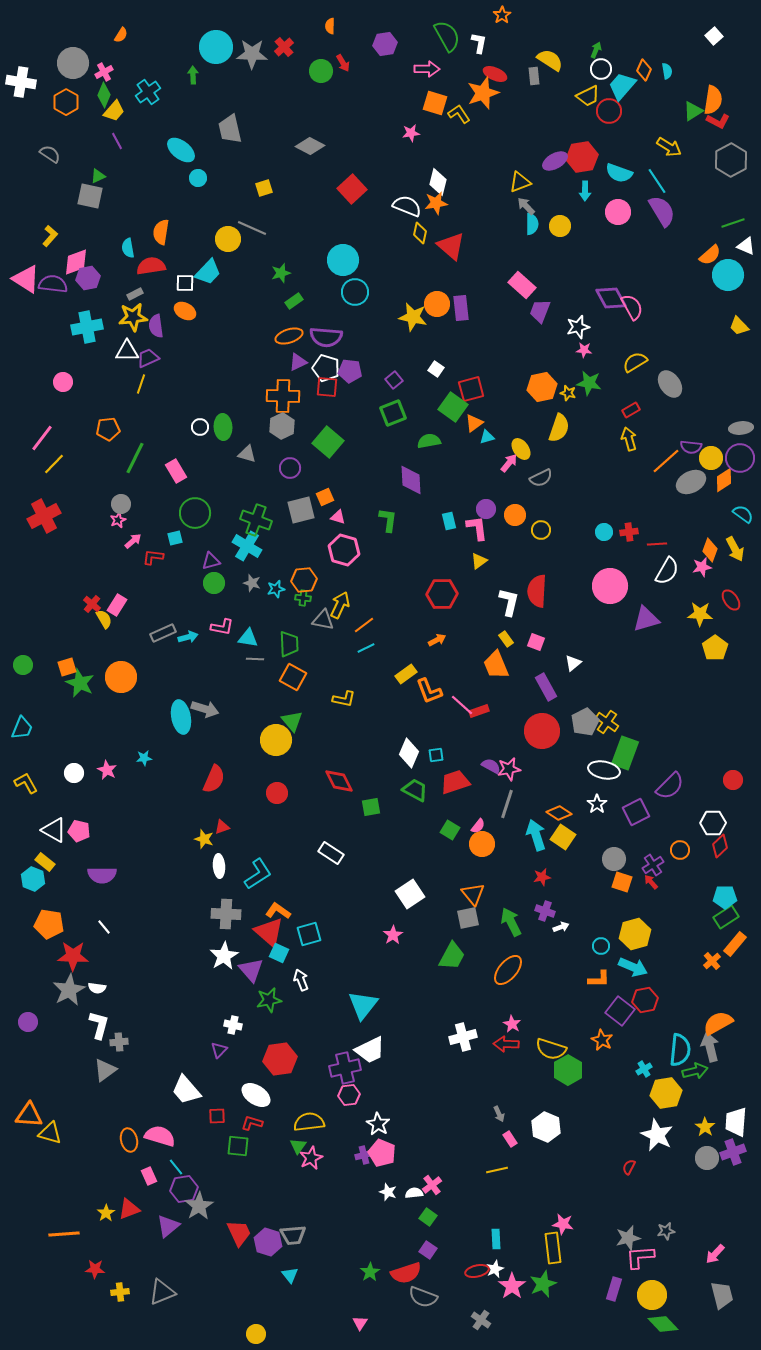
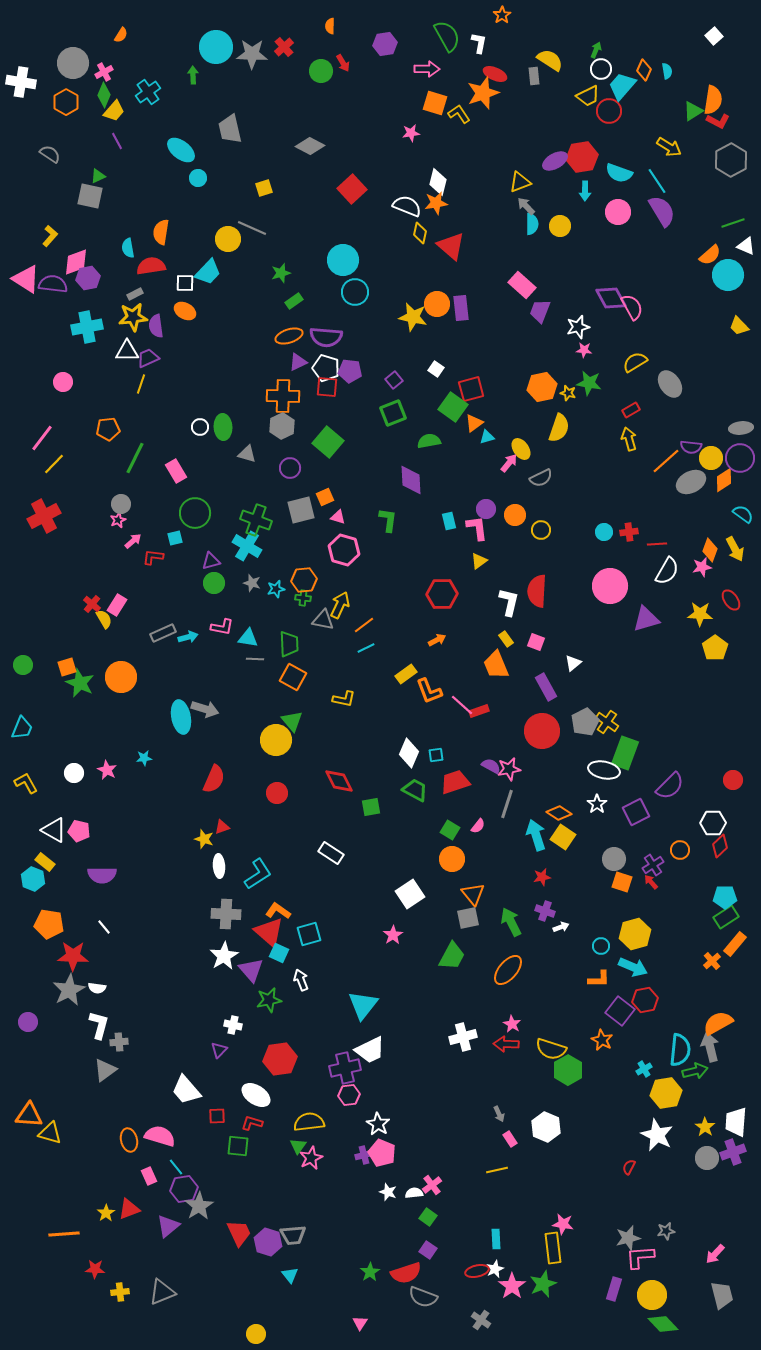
orange circle at (482, 844): moved 30 px left, 15 px down
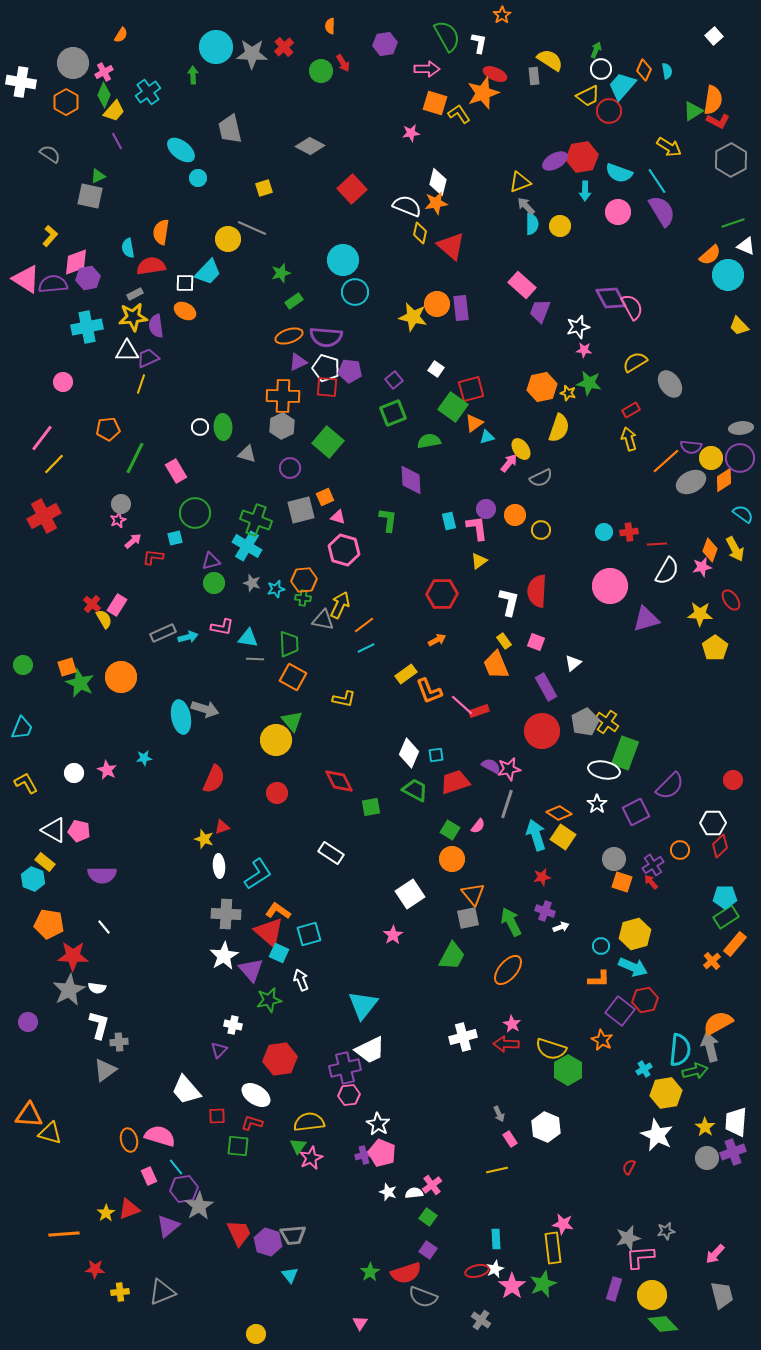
purple semicircle at (53, 284): rotated 12 degrees counterclockwise
yellow rectangle at (506, 639): moved 2 px left, 2 px down
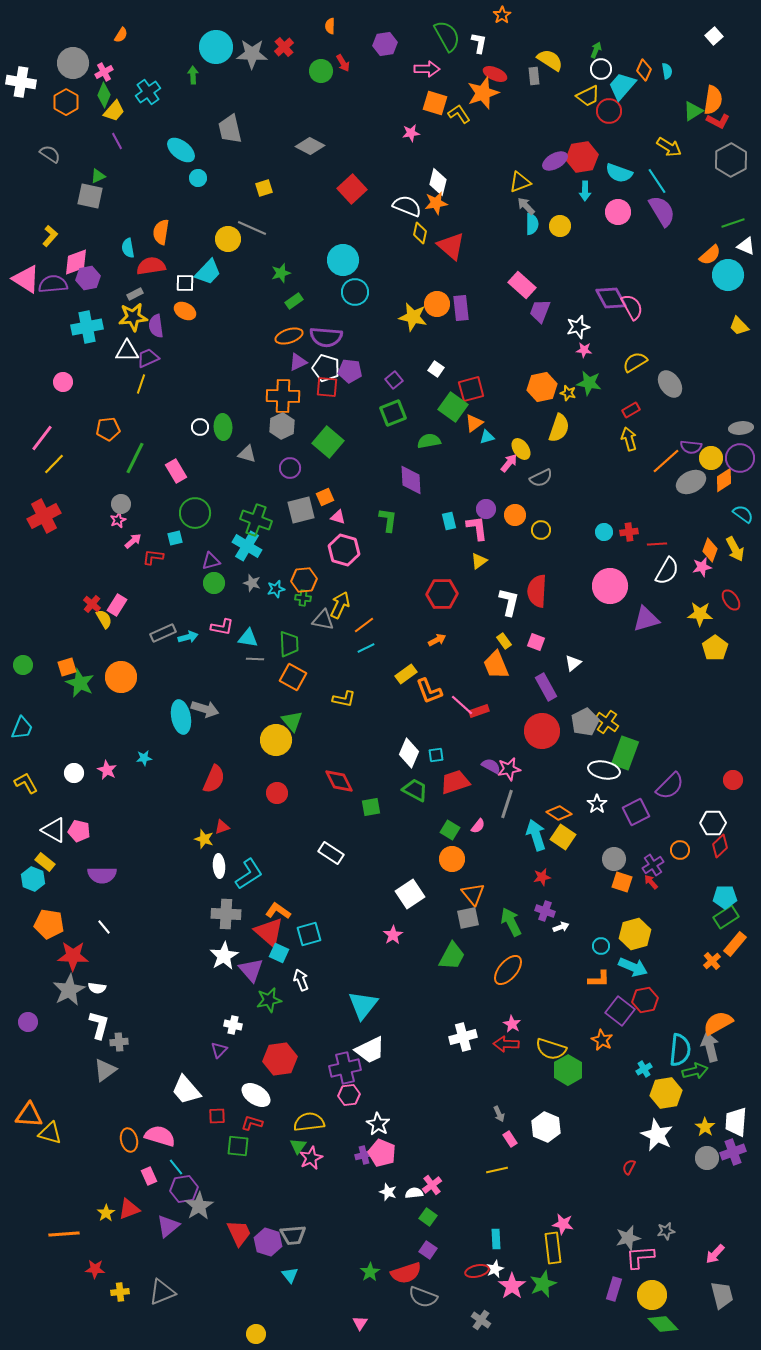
cyan L-shape at (258, 874): moved 9 px left
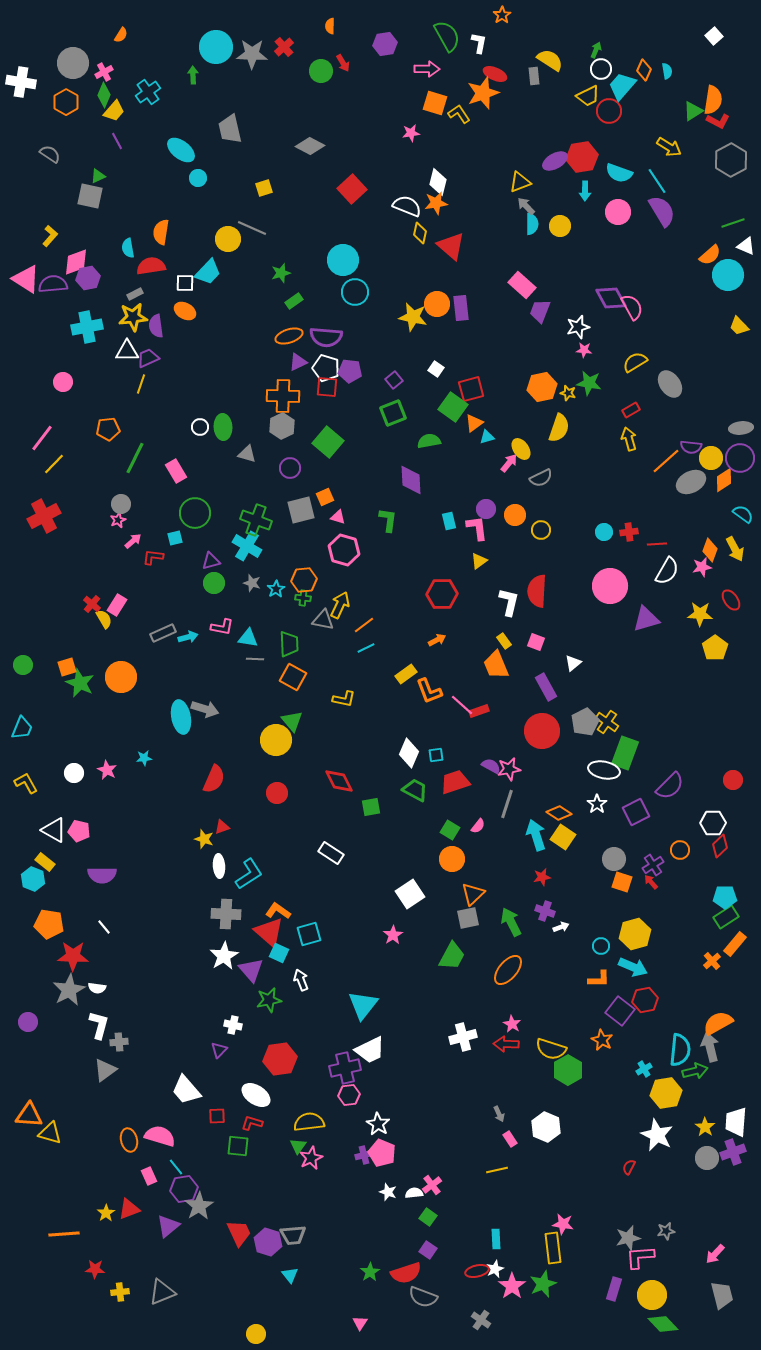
cyan star at (276, 589): rotated 18 degrees counterclockwise
orange triangle at (473, 894): rotated 25 degrees clockwise
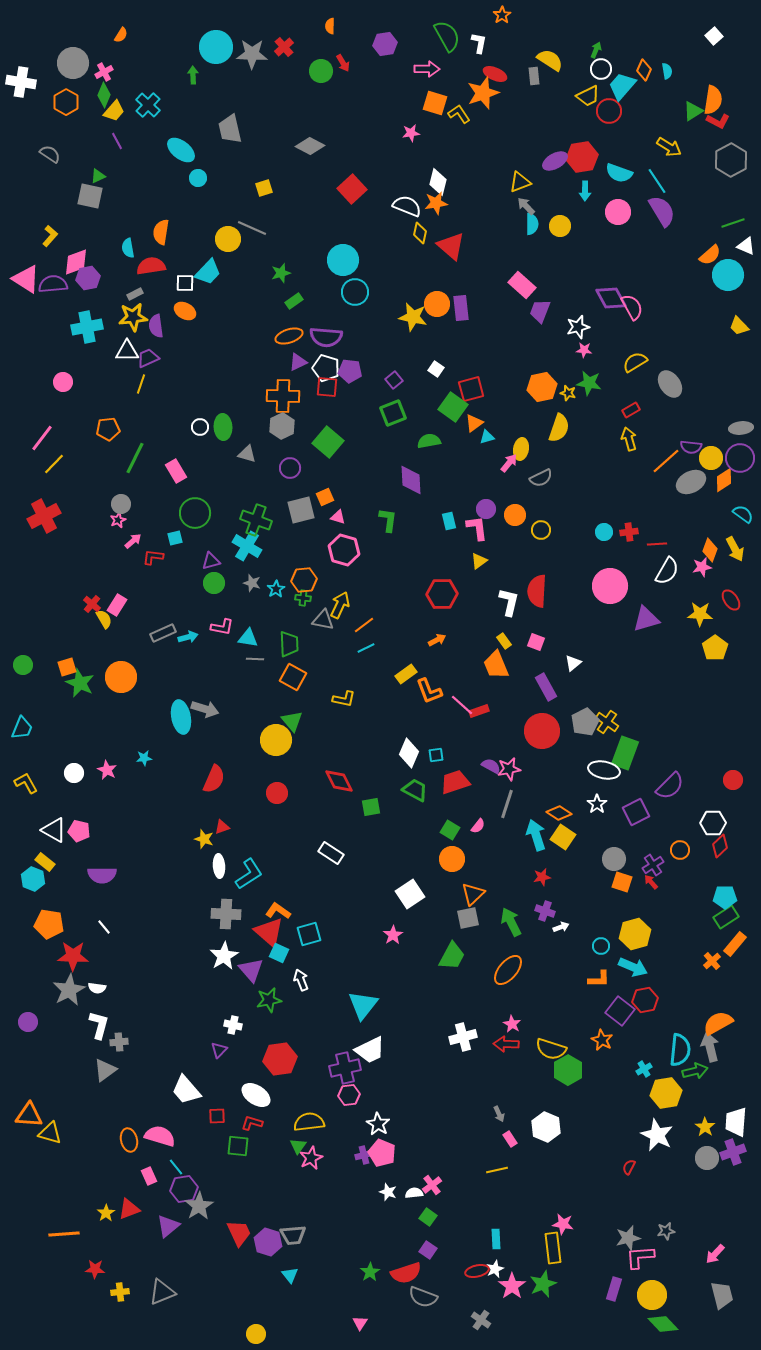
cyan cross at (148, 92): moved 13 px down; rotated 10 degrees counterclockwise
yellow ellipse at (521, 449): rotated 45 degrees clockwise
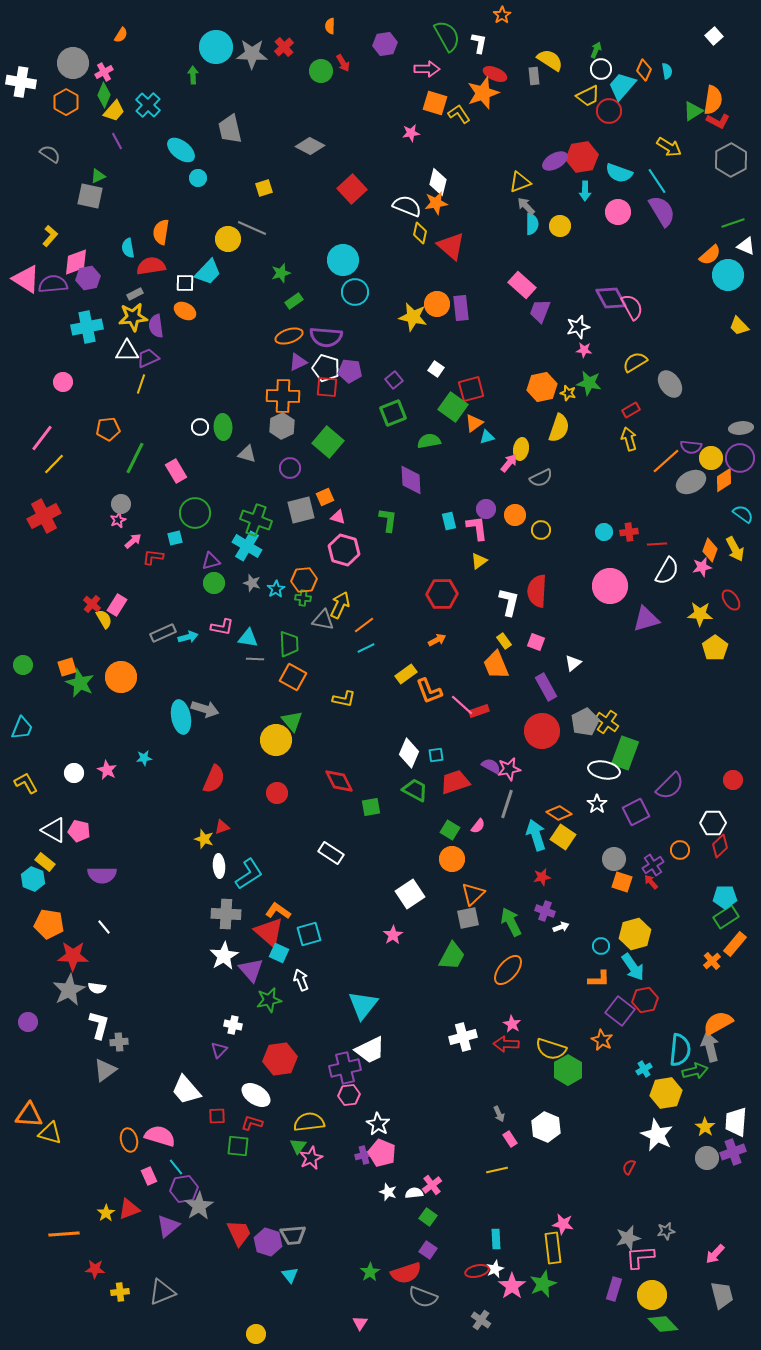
cyan arrow at (633, 967): rotated 32 degrees clockwise
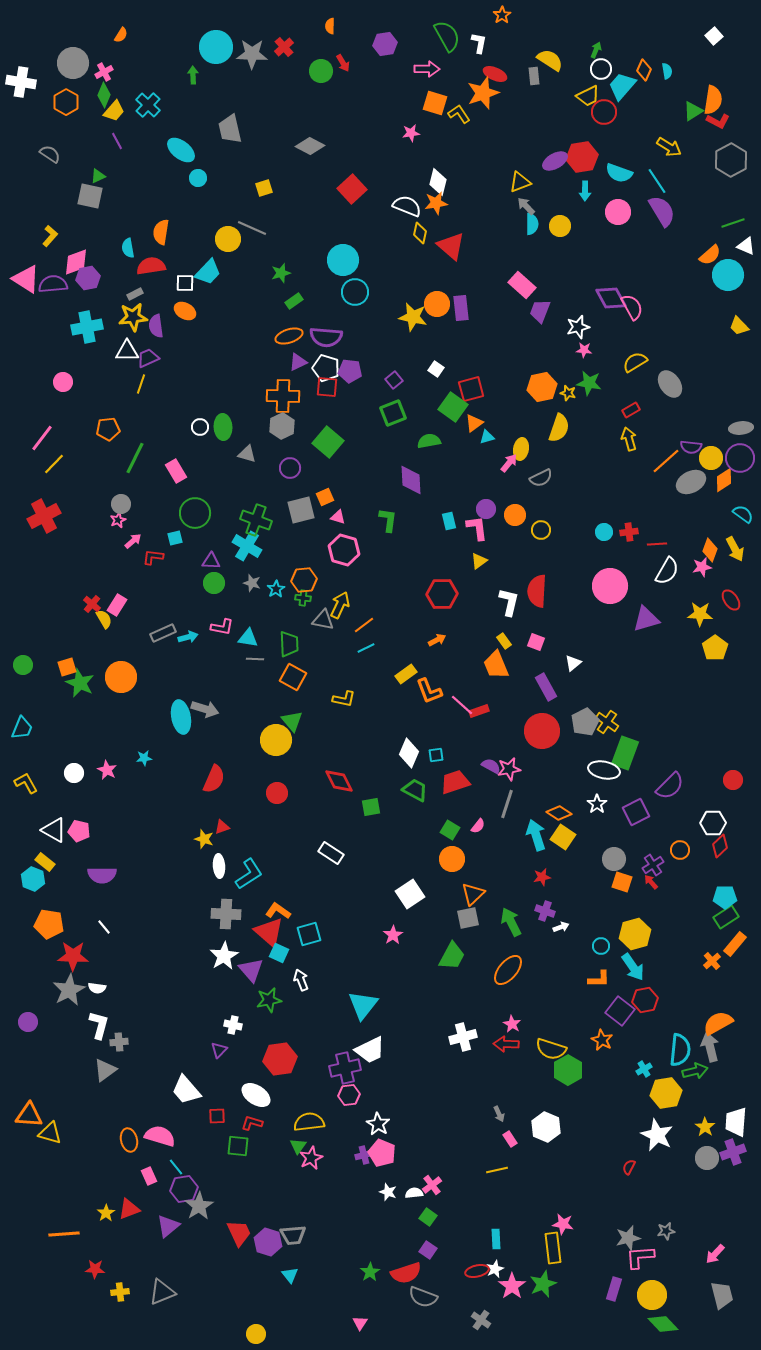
red circle at (609, 111): moved 5 px left, 1 px down
purple triangle at (211, 561): rotated 18 degrees clockwise
